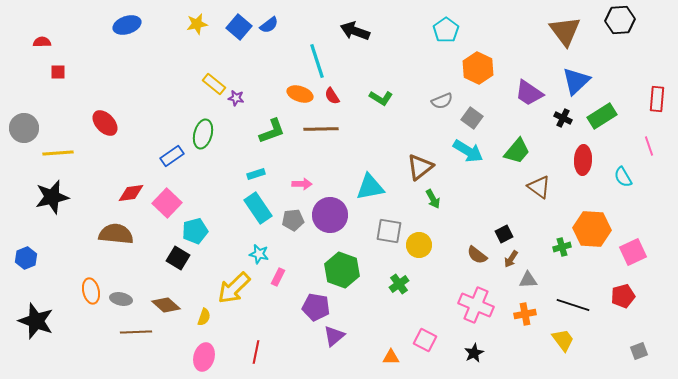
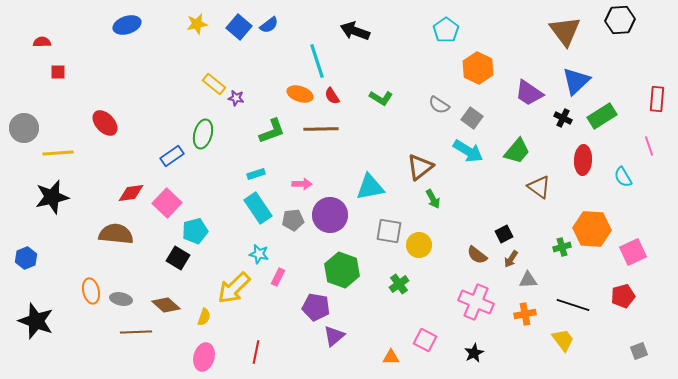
gray semicircle at (442, 101): moved 3 px left, 4 px down; rotated 55 degrees clockwise
pink cross at (476, 305): moved 3 px up
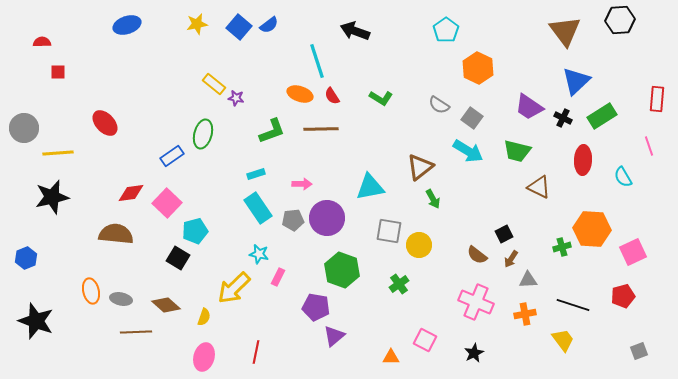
purple trapezoid at (529, 93): moved 14 px down
green trapezoid at (517, 151): rotated 64 degrees clockwise
brown triangle at (539, 187): rotated 10 degrees counterclockwise
purple circle at (330, 215): moved 3 px left, 3 px down
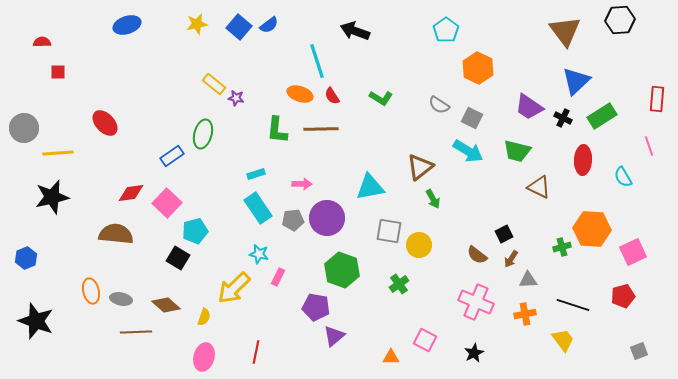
gray square at (472, 118): rotated 10 degrees counterclockwise
green L-shape at (272, 131): moved 5 px right, 1 px up; rotated 116 degrees clockwise
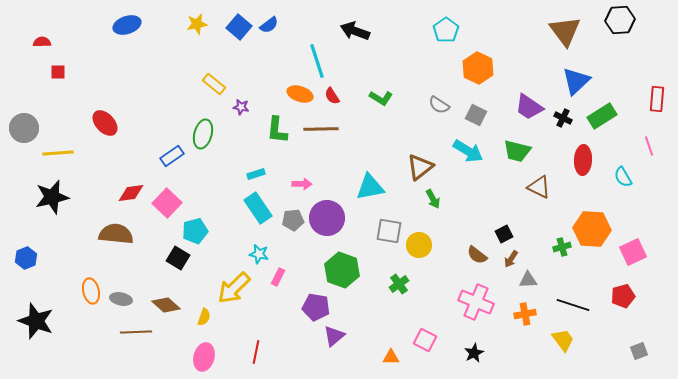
purple star at (236, 98): moved 5 px right, 9 px down
gray square at (472, 118): moved 4 px right, 3 px up
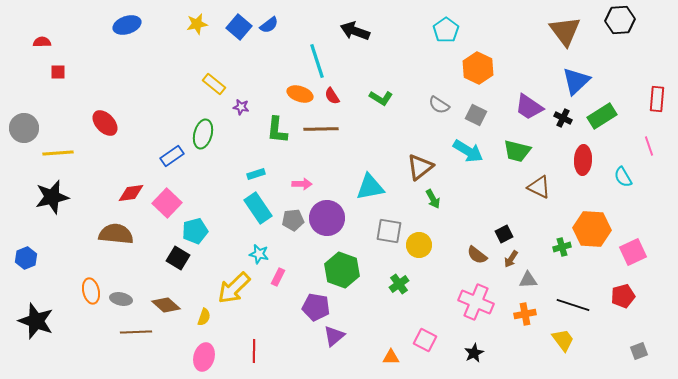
red line at (256, 352): moved 2 px left, 1 px up; rotated 10 degrees counterclockwise
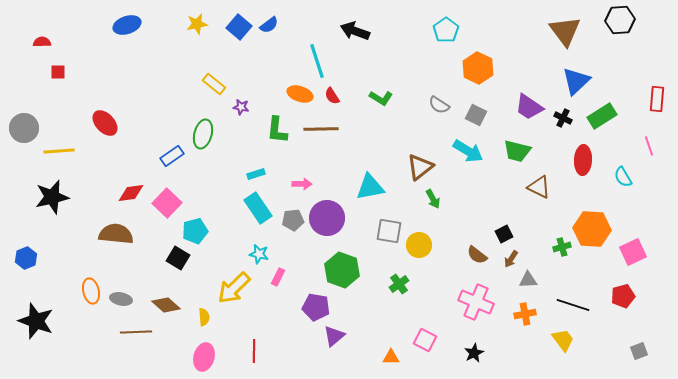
yellow line at (58, 153): moved 1 px right, 2 px up
yellow semicircle at (204, 317): rotated 24 degrees counterclockwise
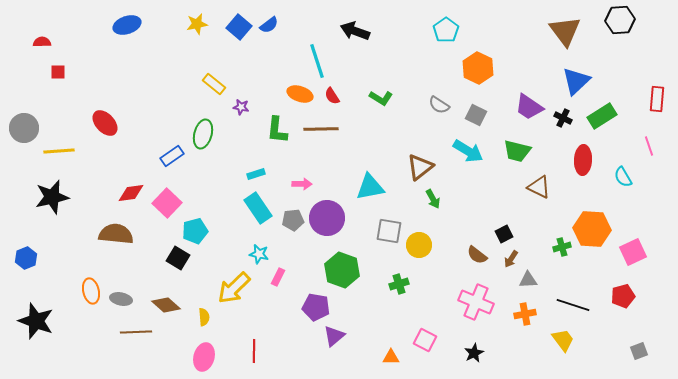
green cross at (399, 284): rotated 18 degrees clockwise
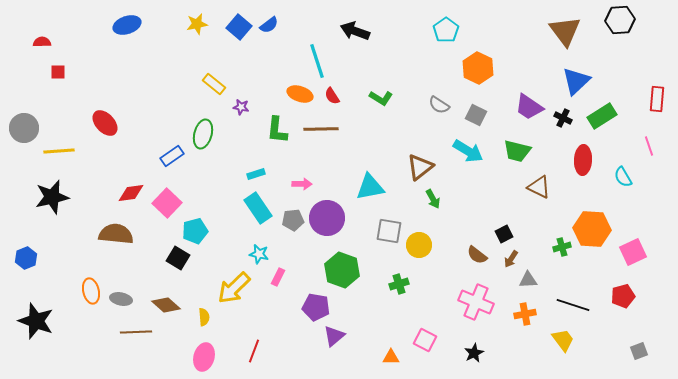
red line at (254, 351): rotated 20 degrees clockwise
